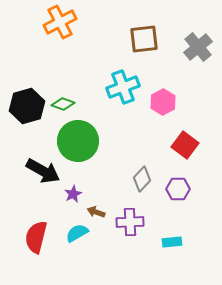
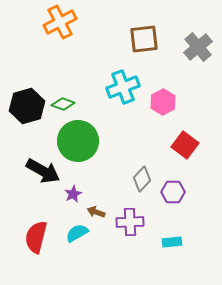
purple hexagon: moved 5 px left, 3 px down
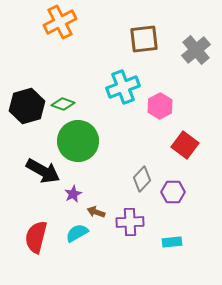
gray cross: moved 2 px left, 3 px down
pink hexagon: moved 3 px left, 4 px down
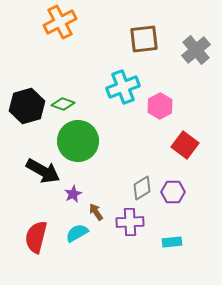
gray diamond: moved 9 px down; rotated 15 degrees clockwise
brown arrow: rotated 36 degrees clockwise
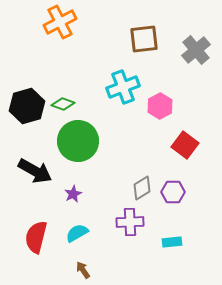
black arrow: moved 8 px left
brown arrow: moved 13 px left, 58 px down
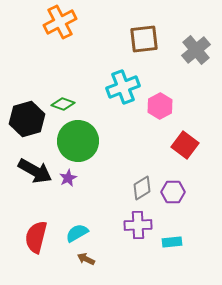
black hexagon: moved 13 px down
purple star: moved 5 px left, 16 px up
purple cross: moved 8 px right, 3 px down
brown arrow: moved 3 px right, 11 px up; rotated 30 degrees counterclockwise
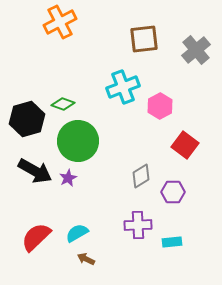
gray diamond: moved 1 px left, 12 px up
red semicircle: rotated 32 degrees clockwise
